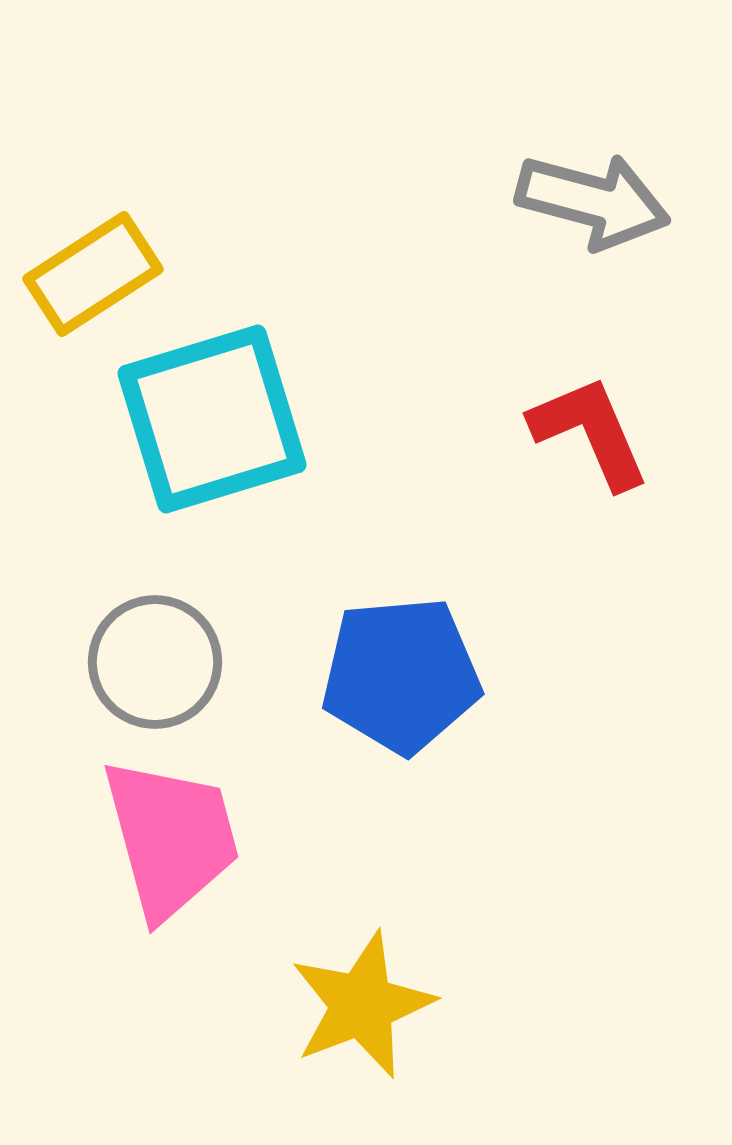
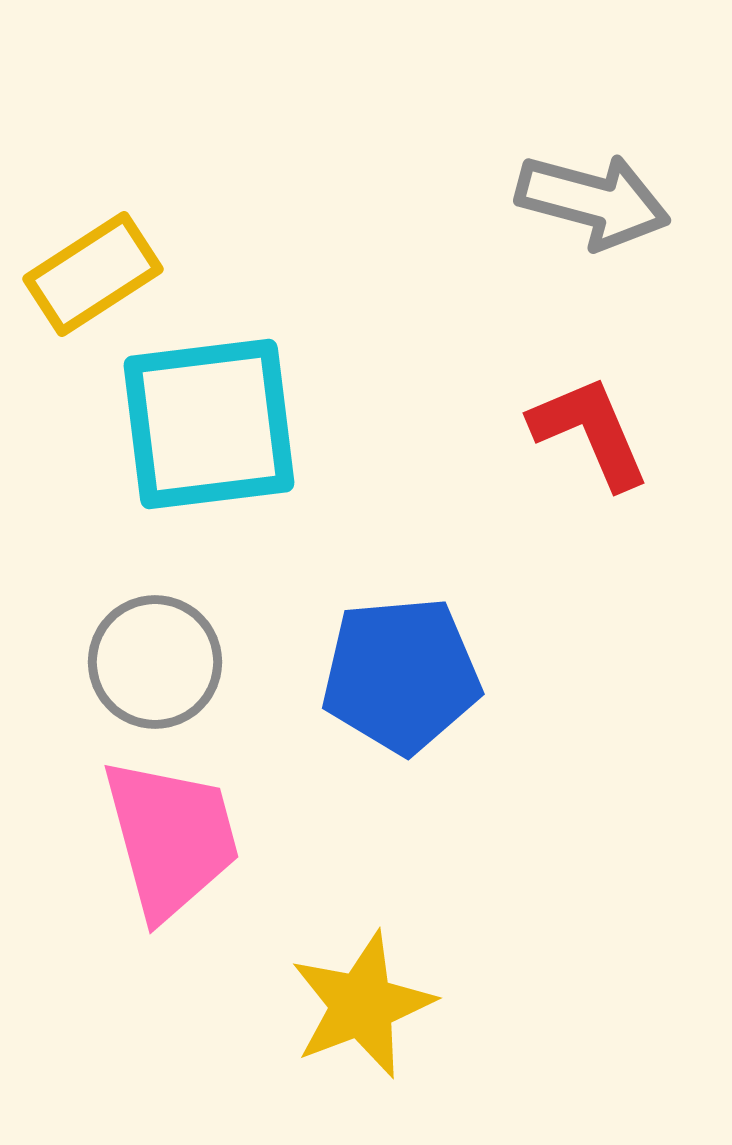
cyan square: moved 3 px left, 5 px down; rotated 10 degrees clockwise
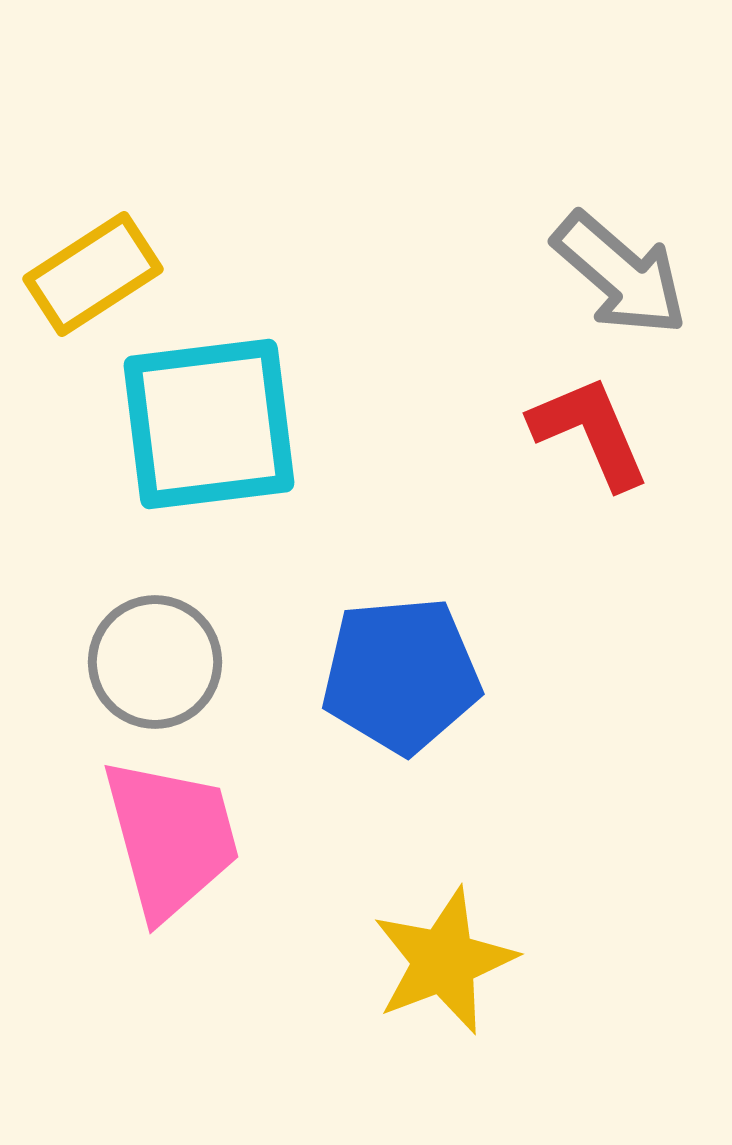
gray arrow: moved 27 px right, 73 px down; rotated 26 degrees clockwise
yellow star: moved 82 px right, 44 px up
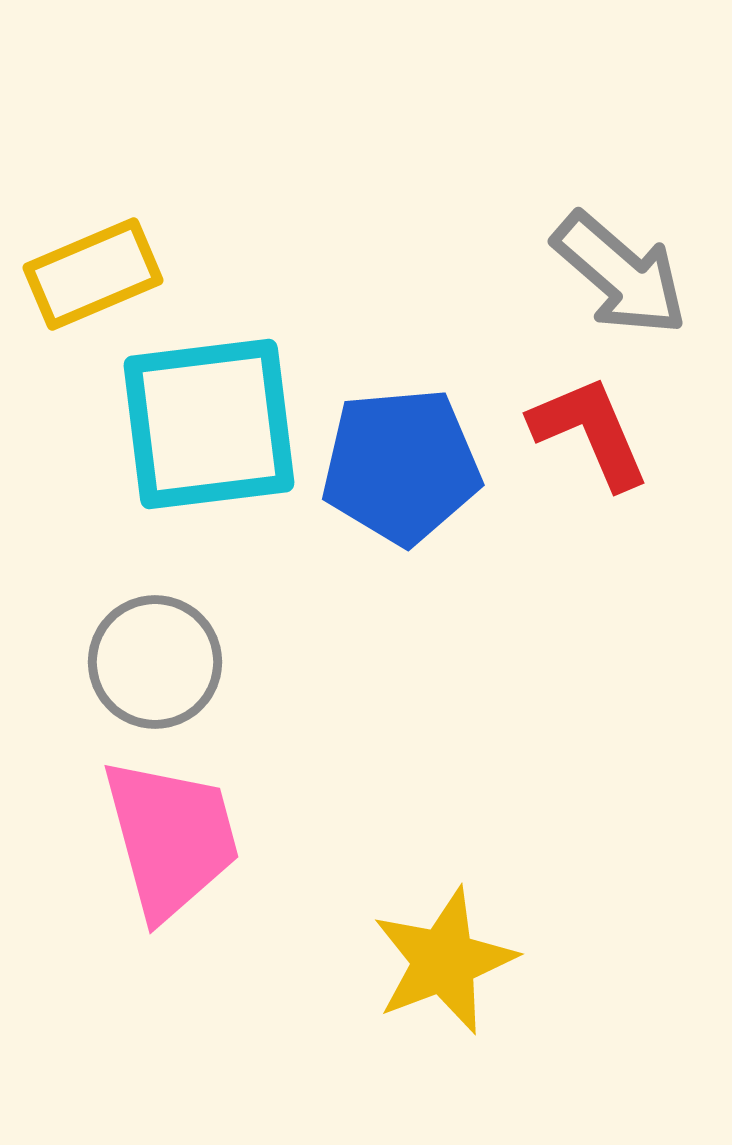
yellow rectangle: rotated 10 degrees clockwise
blue pentagon: moved 209 px up
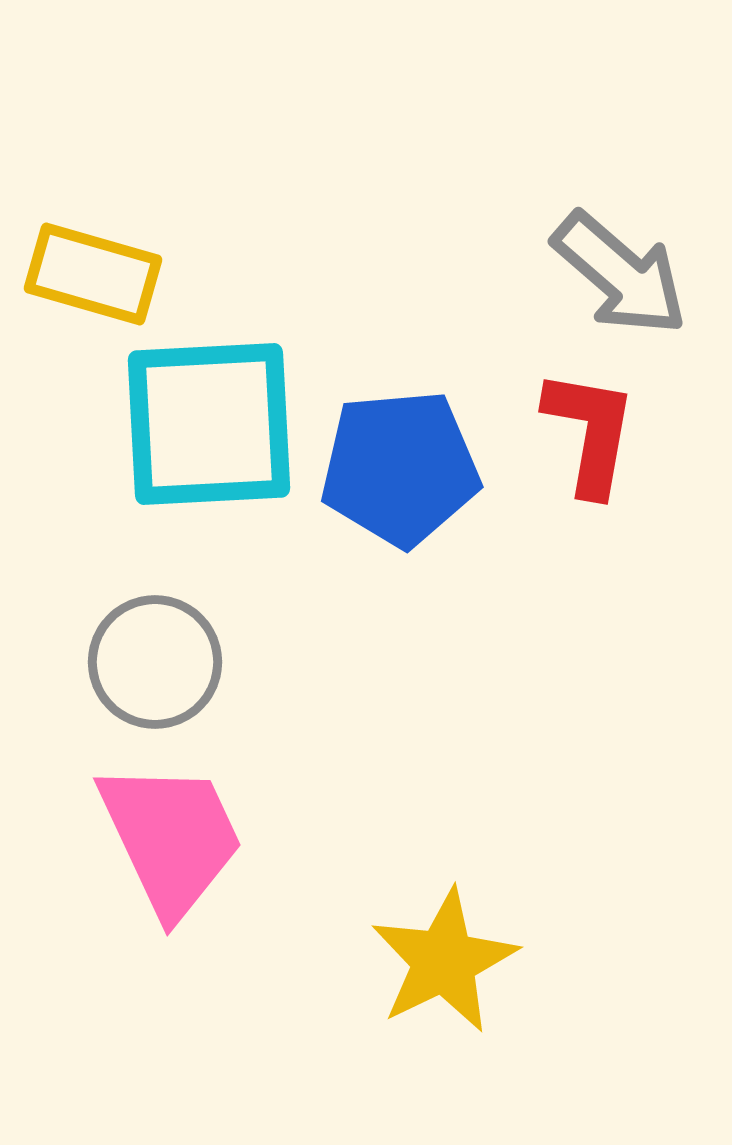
yellow rectangle: rotated 39 degrees clockwise
cyan square: rotated 4 degrees clockwise
red L-shape: rotated 33 degrees clockwise
blue pentagon: moved 1 px left, 2 px down
pink trapezoid: rotated 10 degrees counterclockwise
yellow star: rotated 5 degrees counterclockwise
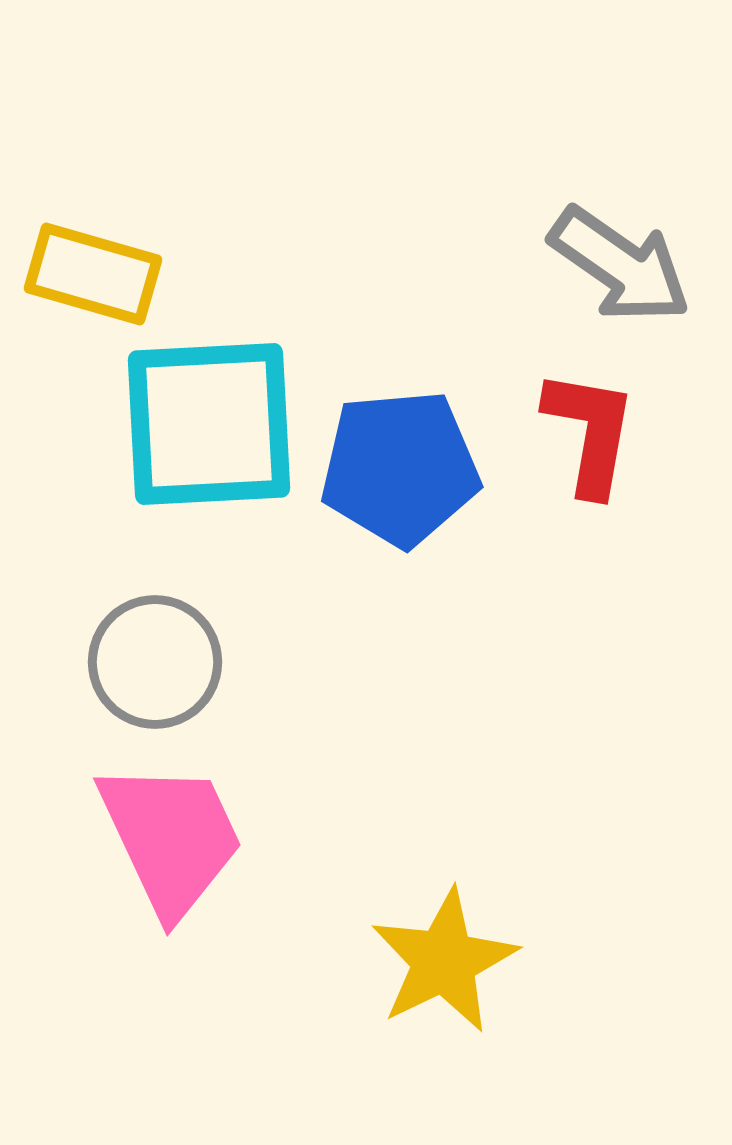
gray arrow: moved 9 px up; rotated 6 degrees counterclockwise
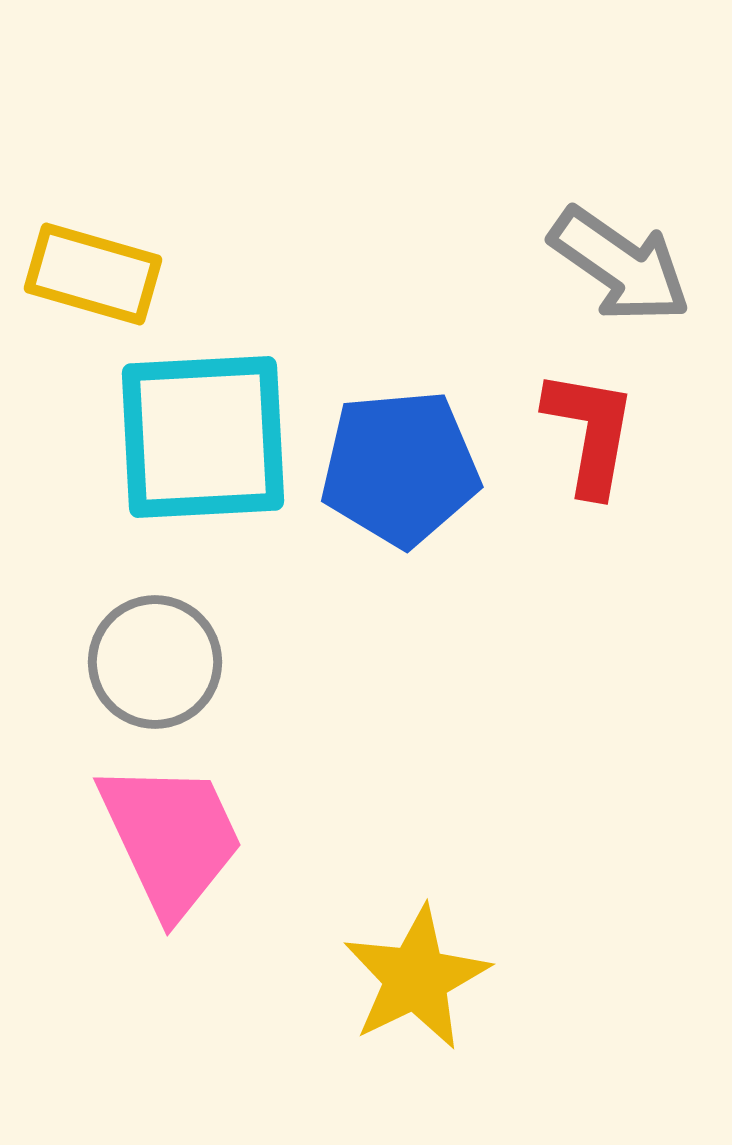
cyan square: moved 6 px left, 13 px down
yellow star: moved 28 px left, 17 px down
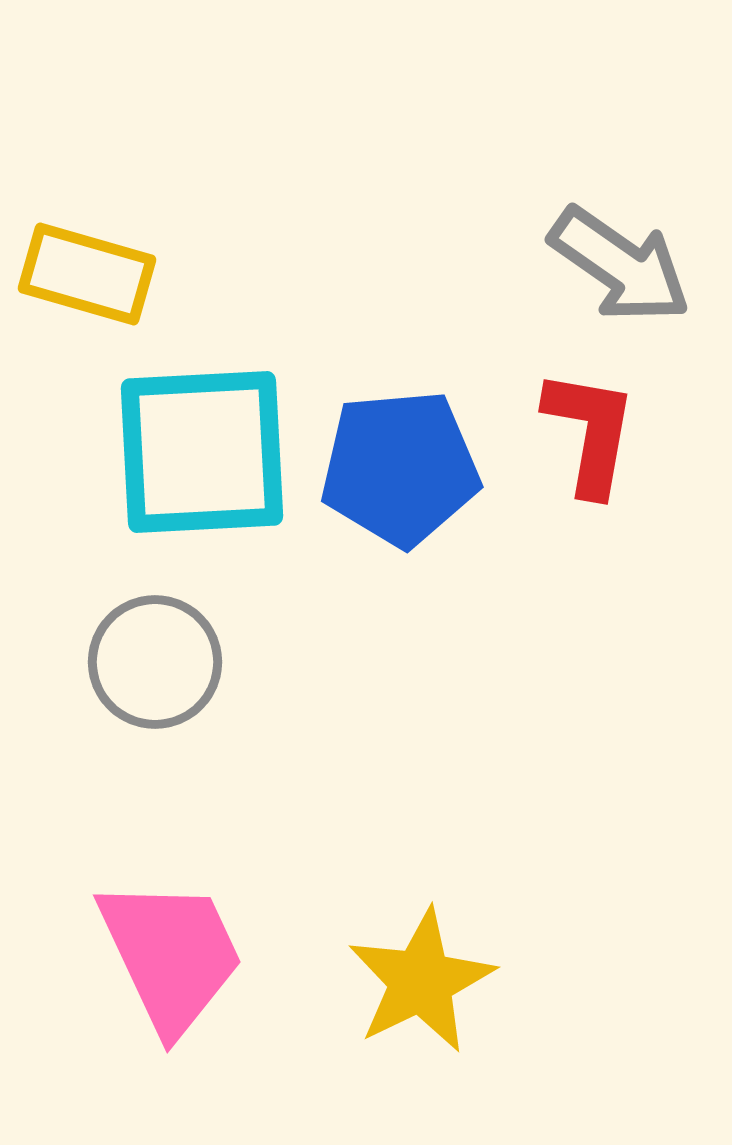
yellow rectangle: moved 6 px left
cyan square: moved 1 px left, 15 px down
pink trapezoid: moved 117 px down
yellow star: moved 5 px right, 3 px down
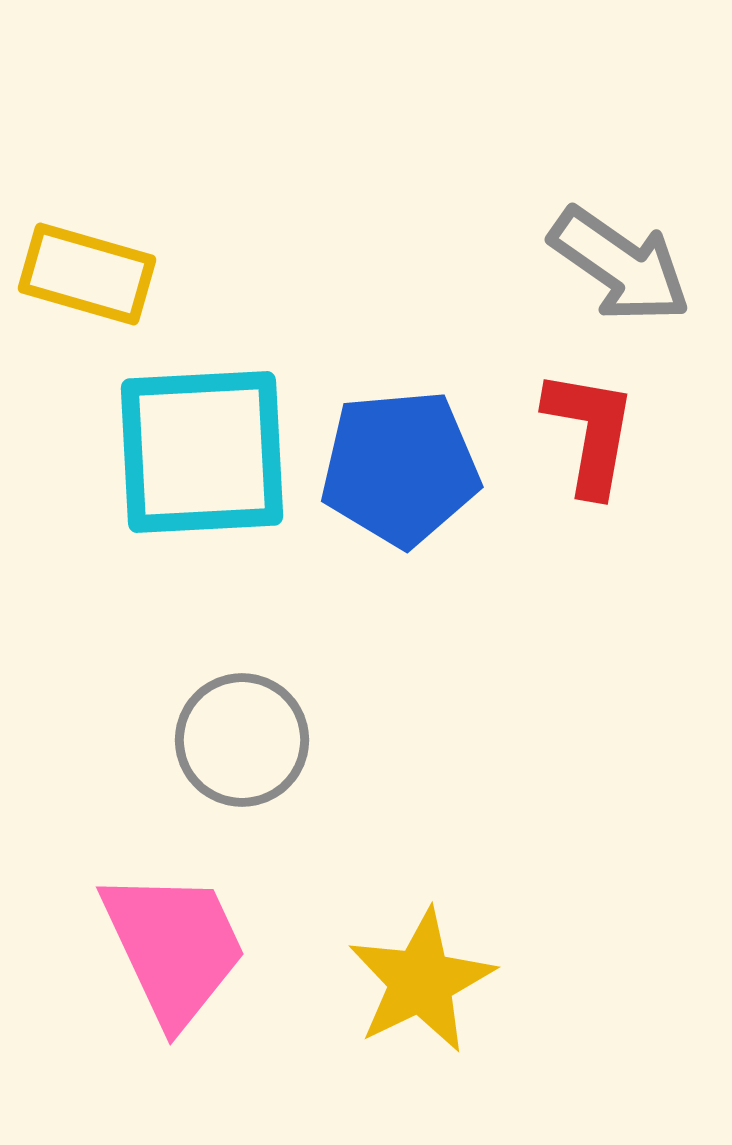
gray circle: moved 87 px right, 78 px down
pink trapezoid: moved 3 px right, 8 px up
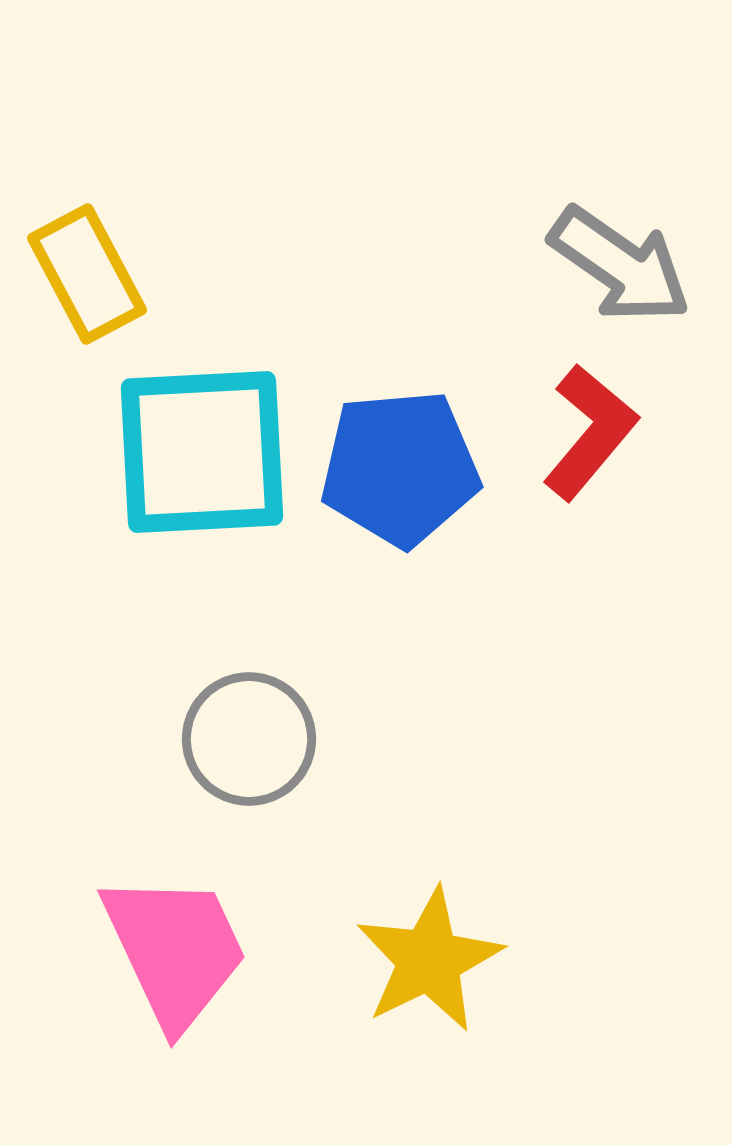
yellow rectangle: rotated 46 degrees clockwise
red L-shape: rotated 30 degrees clockwise
gray circle: moved 7 px right, 1 px up
pink trapezoid: moved 1 px right, 3 px down
yellow star: moved 8 px right, 21 px up
